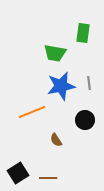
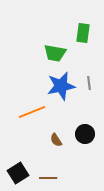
black circle: moved 14 px down
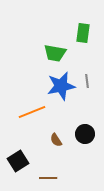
gray line: moved 2 px left, 2 px up
black square: moved 12 px up
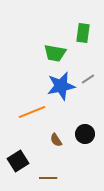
gray line: moved 1 px right, 2 px up; rotated 64 degrees clockwise
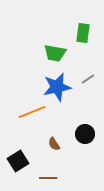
blue star: moved 4 px left, 1 px down
brown semicircle: moved 2 px left, 4 px down
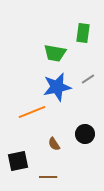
black square: rotated 20 degrees clockwise
brown line: moved 1 px up
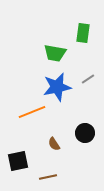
black circle: moved 1 px up
brown line: rotated 12 degrees counterclockwise
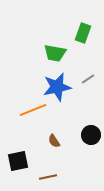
green rectangle: rotated 12 degrees clockwise
orange line: moved 1 px right, 2 px up
black circle: moved 6 px right, 2 px down
brown semicircle: moved 3 px up
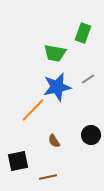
orange line: rotated 24 degrees counterclockwise
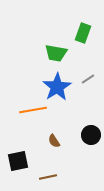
green trapezoid: moved 1 px right
blue star: rotated 20 degrees counterclockwise
orange line: rotated 36 degrees clockwise
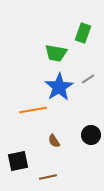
blue star: moved 2 px right
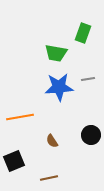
gray line: rotated 24 degrees clockwise
blue star: rotated 28 degrees clockwise
orange line: moved 13 px left, 7 px down
brown semicircle: moved 2 px left
black square: moved 4 px left; rotated 10 degrees counterclockwise
brown line: moved 1 px right, 1 px down
